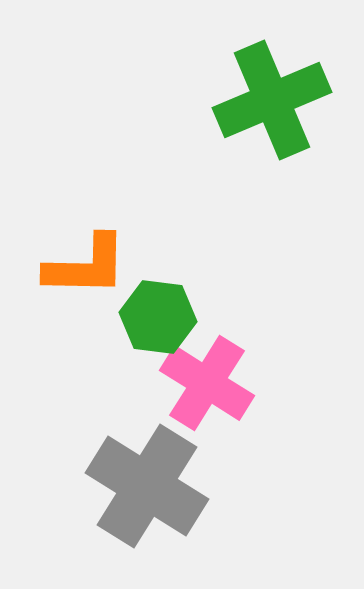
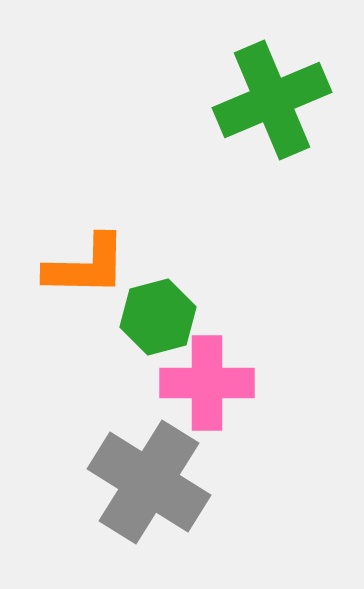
green hexagon: rotated 22 degrees counterclockwise
pink cross: rotated 32 degrees counterclockwise
gray cross: moved 2 px right, 4 px up
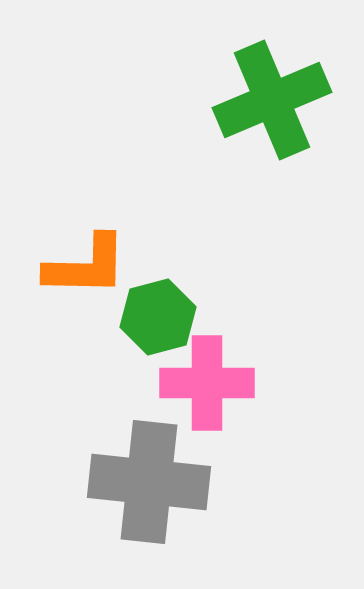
gray cross: rotated 26 degrees counterclockwise
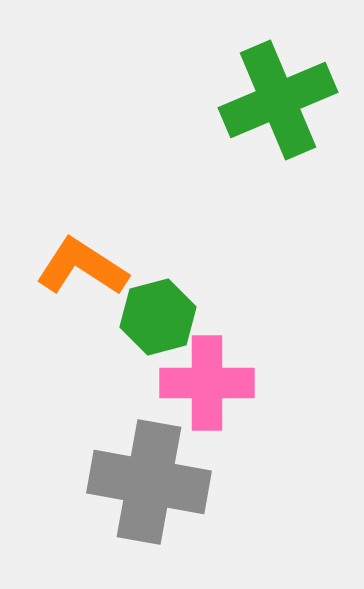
green cross: moved 6 px right
orange L-shape: moved 4 px left, 1 px down; rotated 148 degrees counterclockwise
gray cross: rotated 4 degrees clockwise
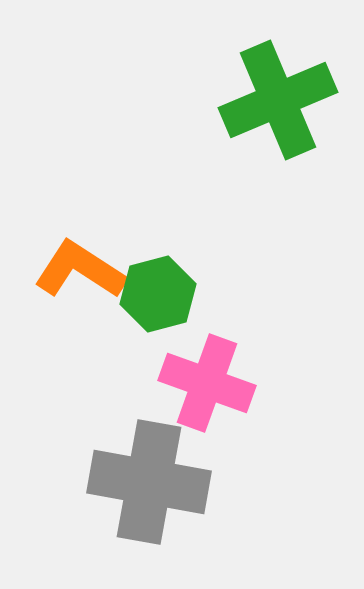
orange L-shape: moved 2 px left, 3 px down
green hexagon: moved 23 px up
pink cross: rotated 20 degrees clockwise
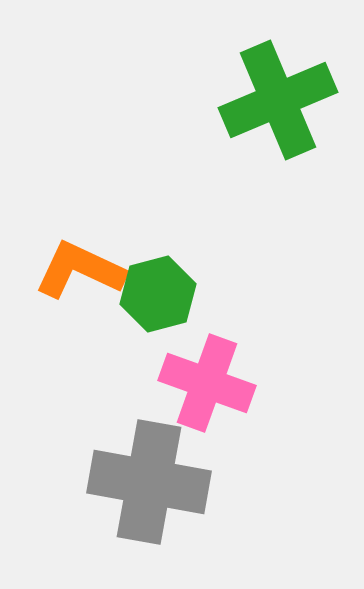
orange L-shape: rotated 8 degrees counterclockwise
